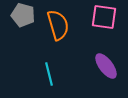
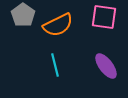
gray pentagon: rotated 20 degrees clockwise
orange semicircle: rotated 80 degrees clockwise
cyan line: moved 6 px right, 9 px up
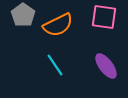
cyan line: rotated 20 degrees counterclockwise
